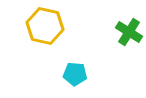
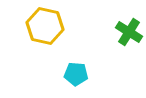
cyan pentagon: moved 1 px right
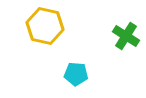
green cross: moved 3 px left, 4 px down
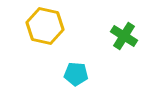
green cross: moved 2 px left
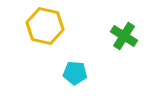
cyan pentagon: moved 1 px left, 1 px up
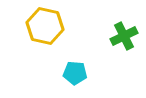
green cross: rotated 32 degrees clockwise
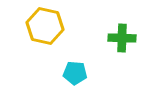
green cross: moved 2 px left, 2 px down; rotated 28 degrees clockwise
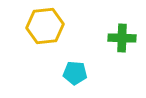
yellow hexagon: rotated 18 degrees counterclockwise
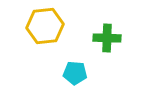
green cross: moved 15 px left
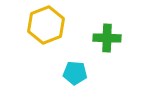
yellow hexagon: moved 1 px right, 1 px up; rotated 15 degrees counterclockwise
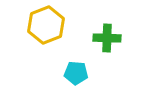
cyan pentagon: moved 1 px right
